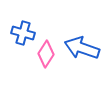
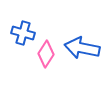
blue arrow: rotated 8 degrees counterclockwise
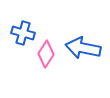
blue arrow: moved 1 px right
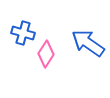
blue arrow: moved 5 px right, 5 px up; rotated 24 degrees clockwise
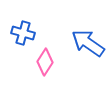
pink diamond: moved 1 px left, 8 px down
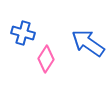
pink diamond: moved 1 px right, 3 px up
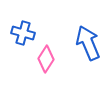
blue arrow: rotated 32 degrees clockwise
